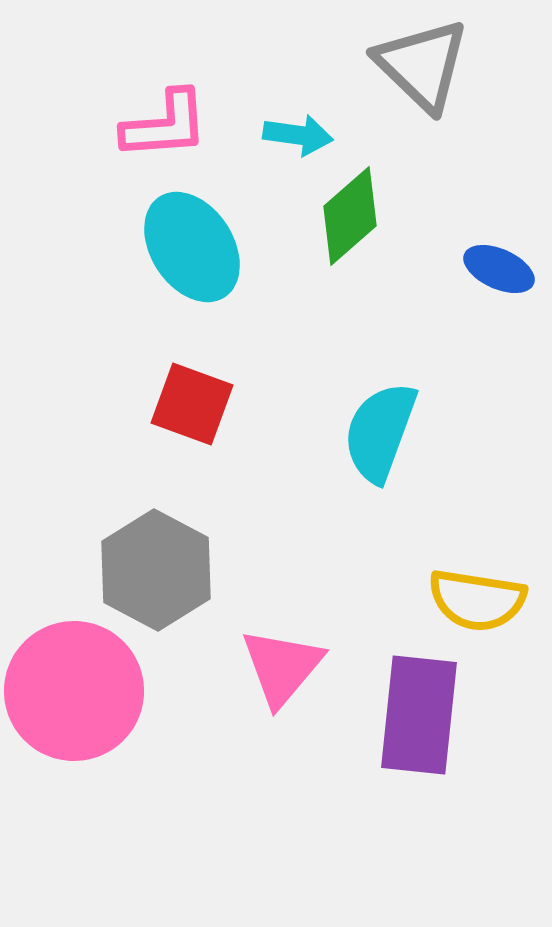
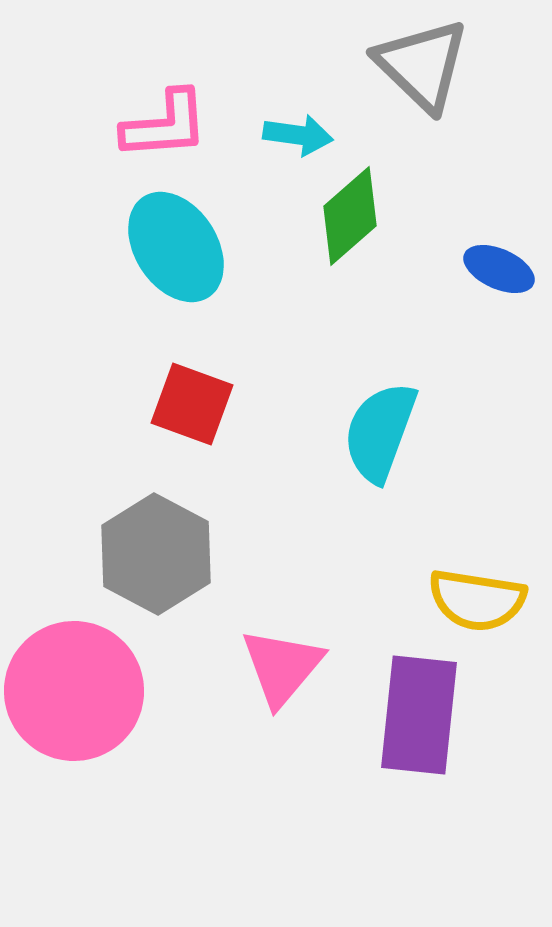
cyan ellipse: moved 16 px left
gray hexagon: moved 16 px up
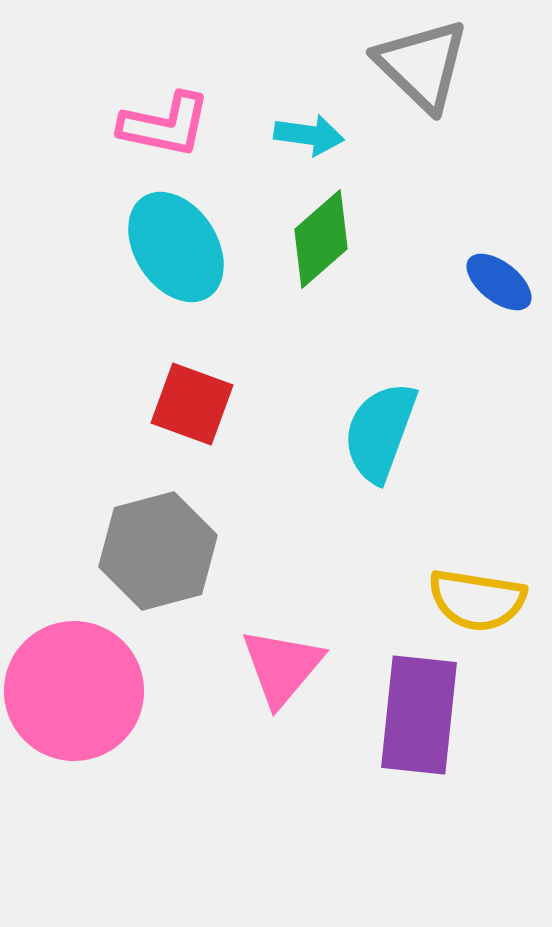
pink L-shape: rotated 16 degrees clockwise
cyan arrow: moved 11 px right
green diamond: moved 29 px left, 23 px down
blue ellipse: moved 13 px down; rotated 14 degrees clockwise
gray hexagon: moved 2 px right, 3 px up; rotated 17 degrees clockwise
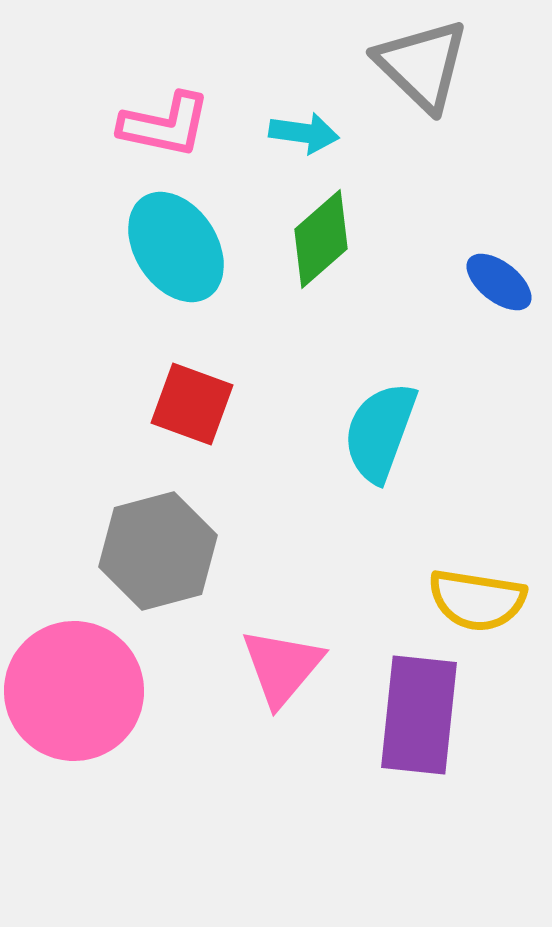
cyan arrow: moved 5 px left, 2 px up
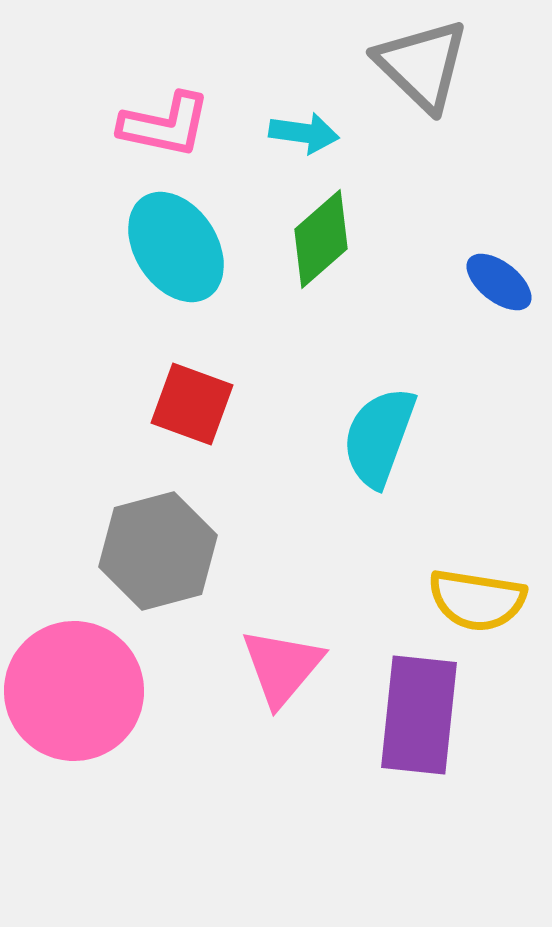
cyan semicircle: moved 1 px left, 5 px down
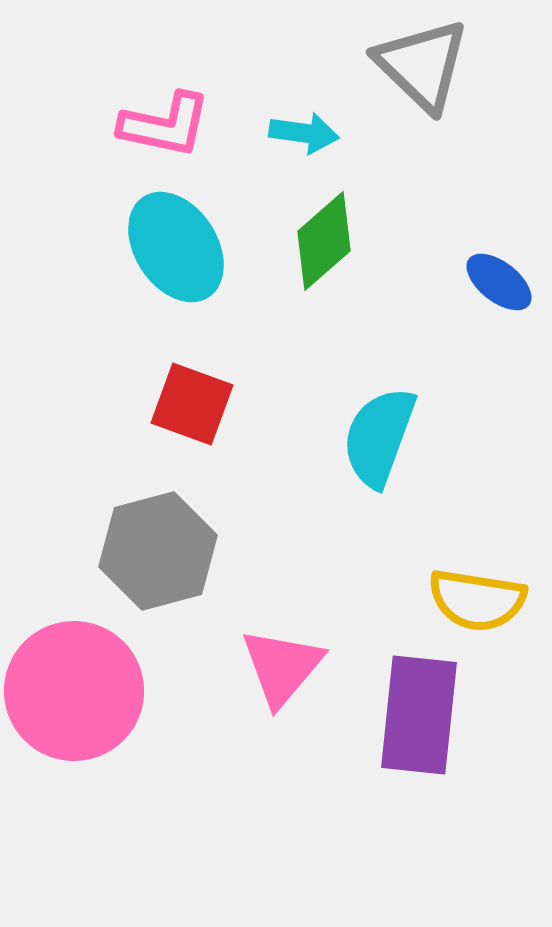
green diamond: moved 3 px right, 2 px down
